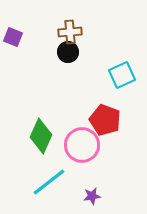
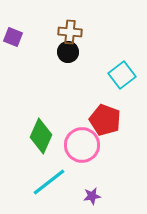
brown cross: rotated 10 degrees clockwise
cyan square: rotated 12 degrees counterclockwise
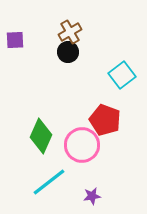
brown cross: rotated 35 degrees counterclockwise
purple square: moved 2 px right, 3 px down; rotated 24 degrees counterclockwise
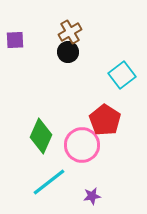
red pentagon: rotated 12 degrees clockwise
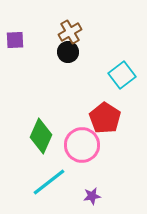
red pentagon: moved 2 px up
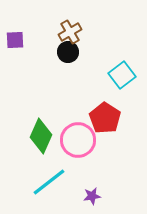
pink circle: moved 4 px left, 5 px up
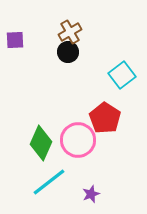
green diamond: moved 7 px down
purple star: moved 1 px left, 2 px up; rotated 12 degrees counterclockwise
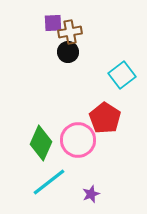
brown cross: rotated 20 degrees clockwise
purple square: moved 38 px right, 17 px up
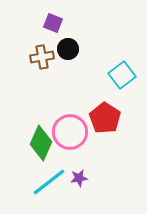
purple square: rotated 24 degrees clockwise
brown cross: moved 28 px left, 25 px down
black circle: moved 3 px up
pink circle: moved 8 px left, 8 px up
purple star: moved 12 px left, 16 px up; rotated 12 degrees clockwise
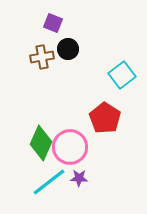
pink circle: moved 15 px down
purple star: rotated 12 degrees clockwise
